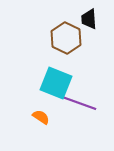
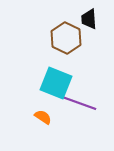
orange semicircle: moved 2 px right
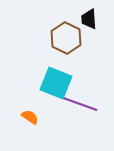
purple line: moved 1 px right, 1 px down
orange semicircle: moved 13 px left
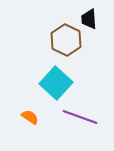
brown hexagon: moved 2 px down
cyan square: rotated 20 degrees clockwise
purple line: moved 13 px down
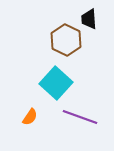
orange semicircle: rotated 90 degrees clockwise
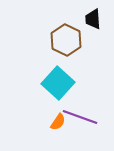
black trapezoid: moved 4 px right
cyan square: moved 2 px right
orange semicircle: moved 28 px right, 5 px down
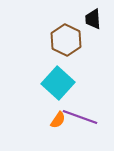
orange semicircle: moved 2 px up
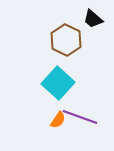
black trapezoid: rotated 45 degrees counterclockwise
